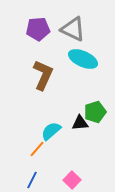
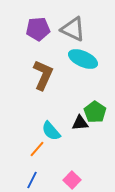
green pentagon: rotated 20 degrees counterclockwise
cyan semicircle: rotated 90 degrees counterclockwise
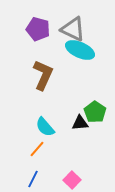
purple pentagon: rotated 20 degrees clockwise
cyan ellipse: moved 3 px left, 9 px up
cyan semicircle: moved 6 px left, 4 px up
blue line: moved 1 px right, 1 px up
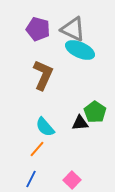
blue line: moved 2 px left
